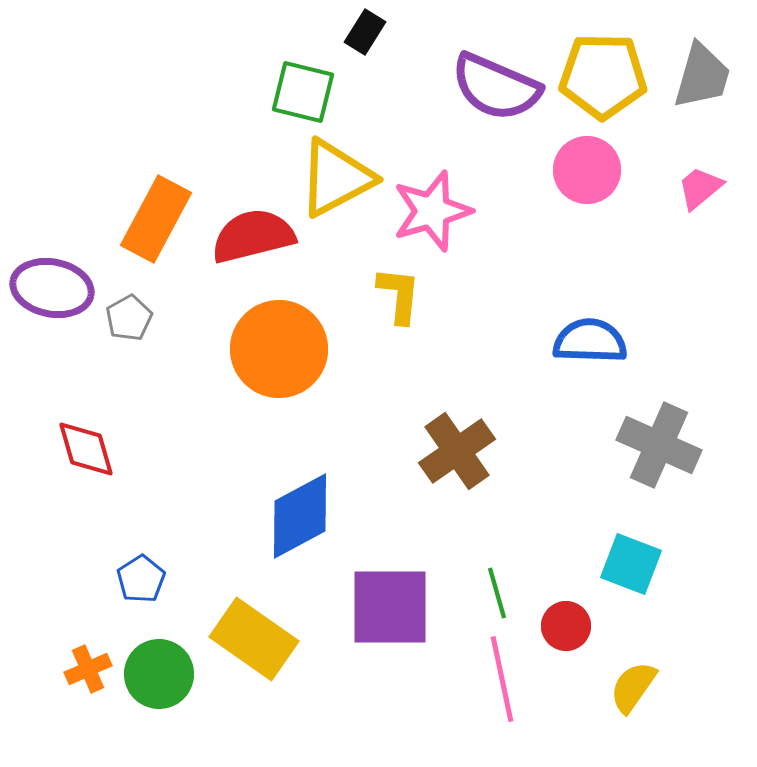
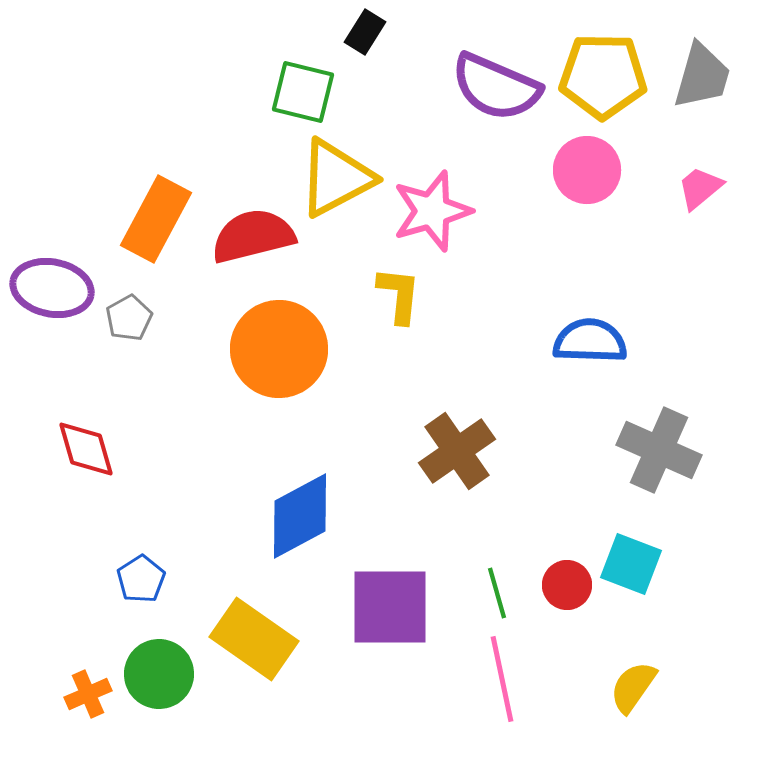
gray cross: moved 5 px down
red circle: moved 1 px right, 41 px up
orange cross: moved 25 px down
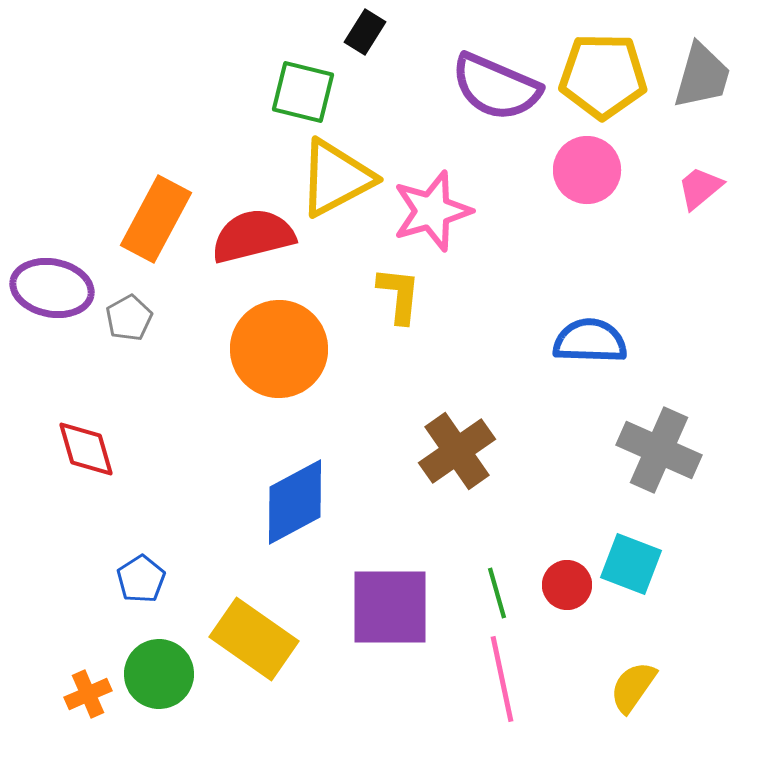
blue diamond: moved 5 px left, 14 px up
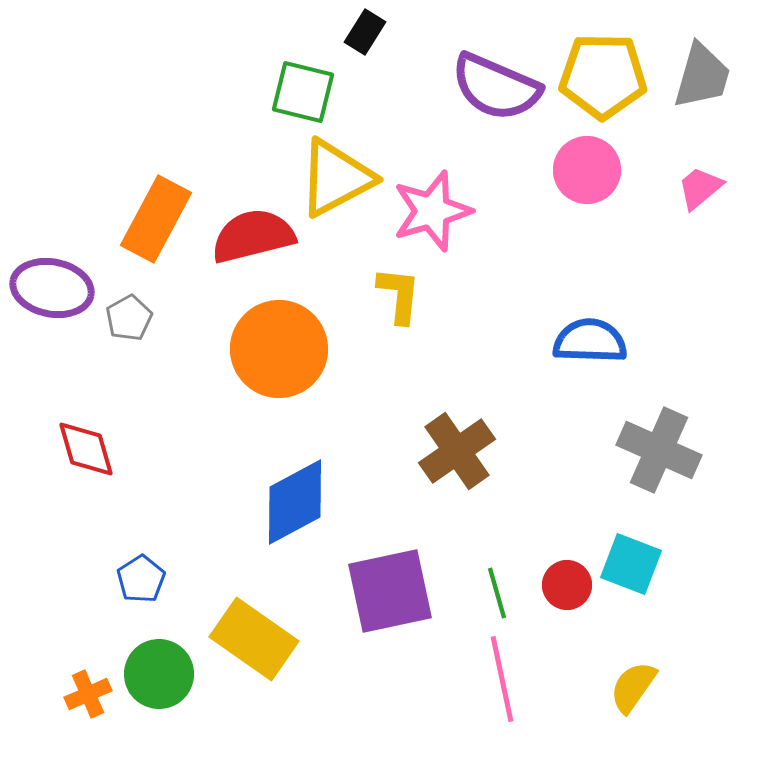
purple square: moved 16 px up; rotated 12 degrees counterclockwise
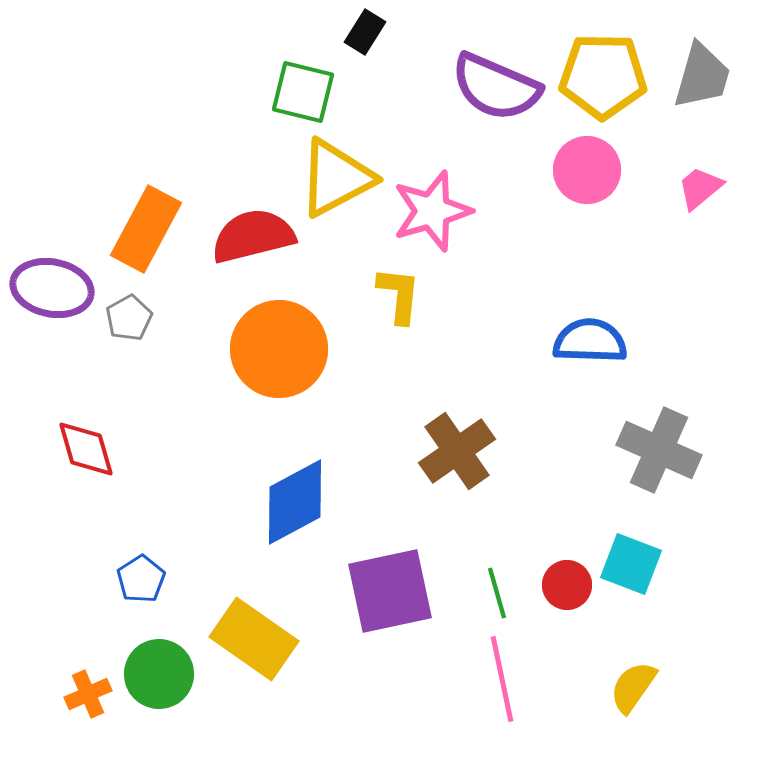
orange rectangle: moved 10 px left, 10 px down
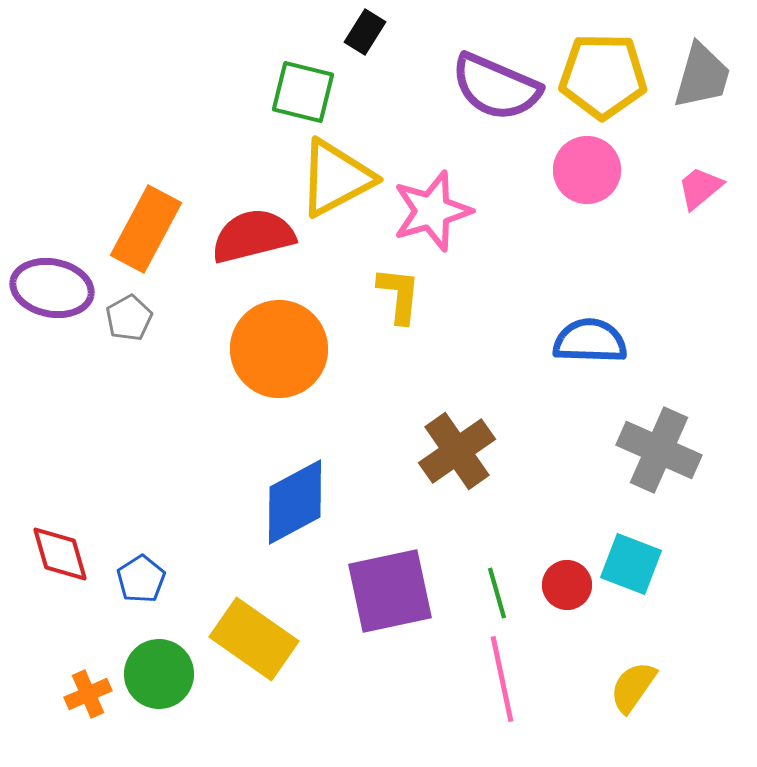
red diamond: moved 26 px left, 105 px down
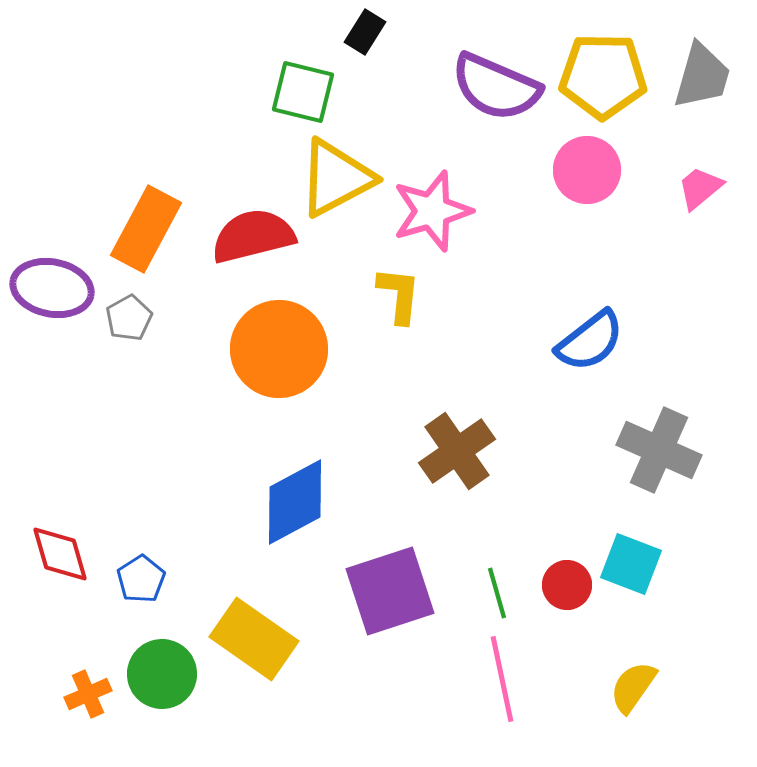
blue semicircle: rotated 140 degrees clockwise
purple square: rotated 6 degrees counterclockwise
green circle: moved 3 px right
